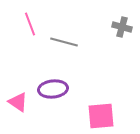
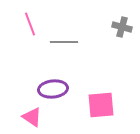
gray line: rotated 16 degrees counterclockwise
pink triangle: moved 14 px right, 15 px down
pink square: moved 11 px up
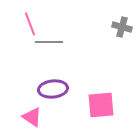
gray line: moved 15 px left
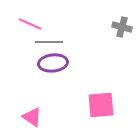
pink line: rotated 45 degrees counterclockwise
purple ellipse: moved 26 px up
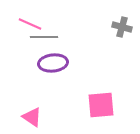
gray line: moved 5 px left, 5 px up
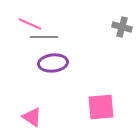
pink square: moved 2 px down
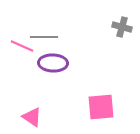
pink line: moved 8 px left, 22 px down
purple ellipse: rotated 8 degrees clockwise
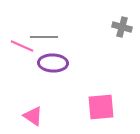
pink triangle: moved 1 px right, 1 px up
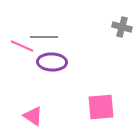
purple ellipse: moved 1 px left, 1 px up
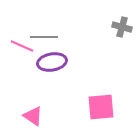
purple ellipse: rotated 12 degrees counterclockwise
